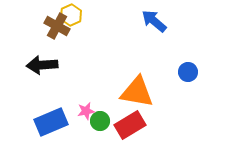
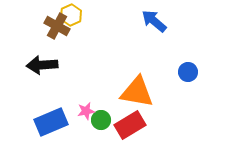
green circle: moved 1 px right, 1 px up
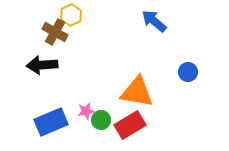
brown cross: moved 2 px left, 6 px down
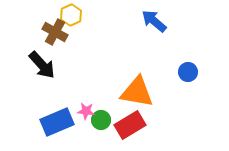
black arrow: rotated 128 degrees counterclockwise
pink star: rotated 18 degrees clockwise
blue rectangle: moved 6 px right
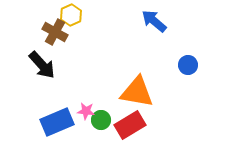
blue circle: moved 7 px up
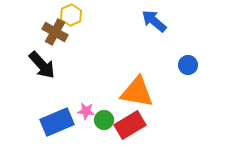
green circle: moved 3 px right
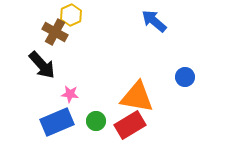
blue circle: moved 3 px left, 12 px down
orange triangle: moved 5 px down
pink star: moved 16 px left, 17 px up
green circle: moved 8 px left, 1 px down
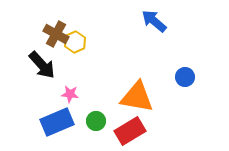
yellow hexagon: moved 4 px right, 27 px down
brown cross: moved 1 px right, 2 px down
red rectangle: moved 6 px down
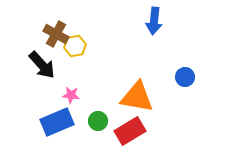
blue arrow: rotated 124 degrees counterclockwise
yellow hexagon: moved 4 px down; rotated 15 degrees clockwise
pink star: moved 1 px right, 1 px down
green circle: moved 2 px right
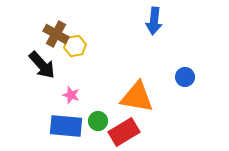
pink star: rotated 12 degrees clockwise
blue rectangle: moved 9 px right, 4 px down; rotated 28 degrees clockwise
red rectangle: moved 6 px left, 1 px down
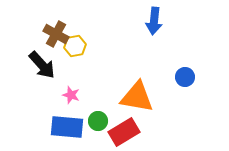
blue rectangle: moved 1 px right, 1 px down
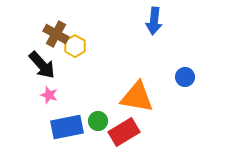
yellow hexagon: rotated 20 degrees counterclockwise
pink star: moved 22 px left
blue rectangle: rotated 16 degrees counterclockwise
